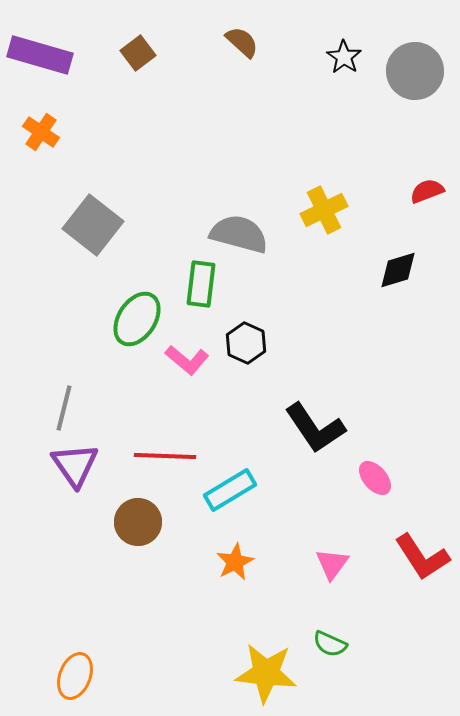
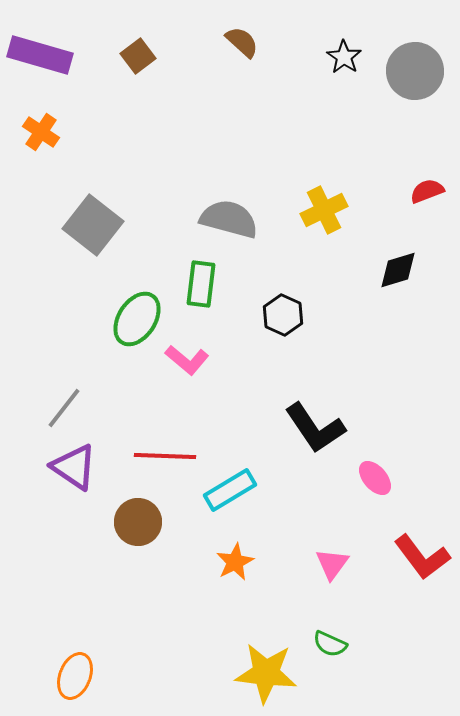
brown square: moved 3 px down
gray semicircle: moved 10 px left, 15 px up
black hexagon: moved 37 px right, 28 px up
gray line: rotated 24 degrees clockwise
purple triangle: moved 1 px left, 2 px down; rotated 21 degrees counterclockwise
red L-shape: rotated 4 degrees counterclockwise
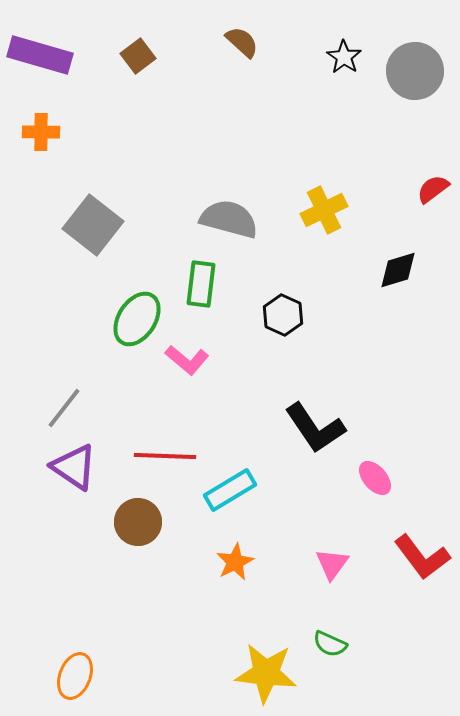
orange cross: rotated 33 degrees counterclockwise
red semicircle: moved 6 px right, 2 px up; rotated 16 degrees counterclockwise
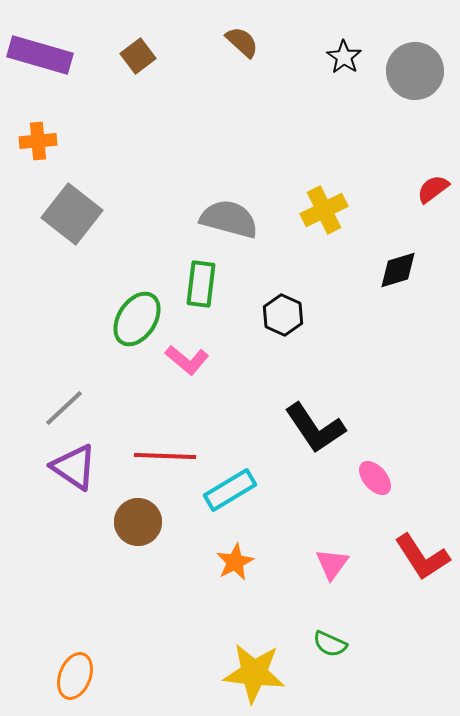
orange cross: moved 3 px left, 9 px down; rotated 6 degrees counterclockwise
gray square: moved 21 px left, 11 px up
gray line: rotated 9 degrees clockwise
red L-shape: rotated 4 degrees clockwise
yellow star: moved 12 px left
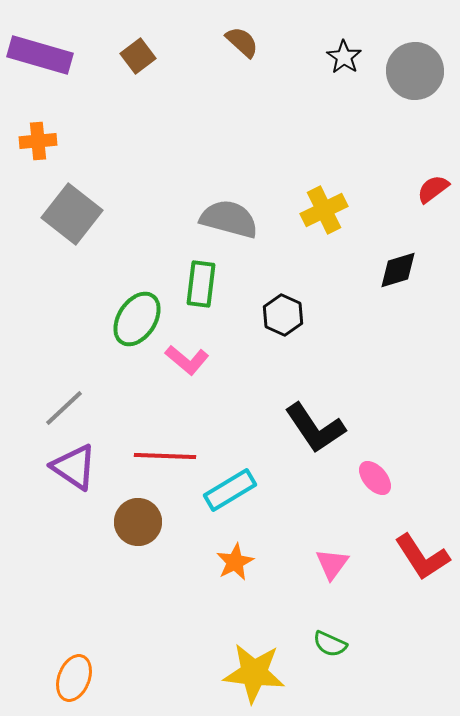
orange ellipse: moved 1 px left, 2 px down
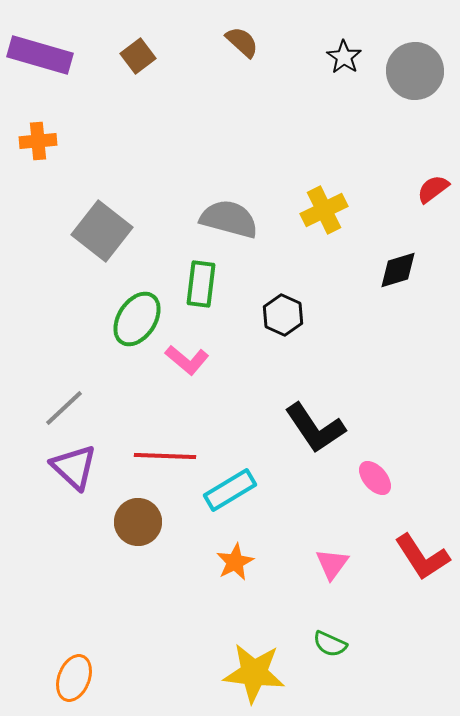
gray square: moved 30 px right, 17 px down
purple triangle: rotated 9 degrees clockwise
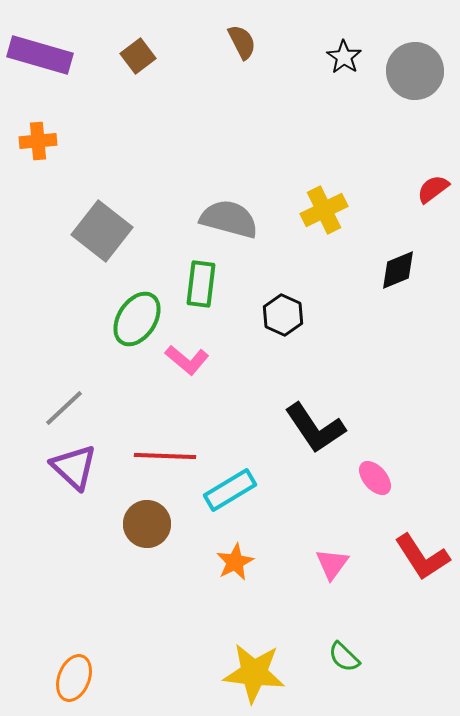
brown semicircle: rotated 21 degrees clockwise
black diamond: rotated 6 degrees counterclockwise
brown circle: moved 9 px right, 2 px down
green semicircle: moved 14 px right, 13 px down; rotated 20 degrees clockwise
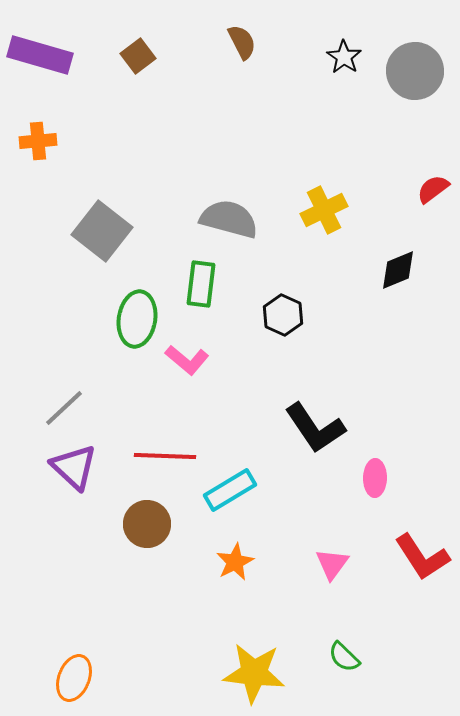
green ellipse: rotated 24 degrees counterclockwise
pink ellipse: rotated 42 degrees clockwise
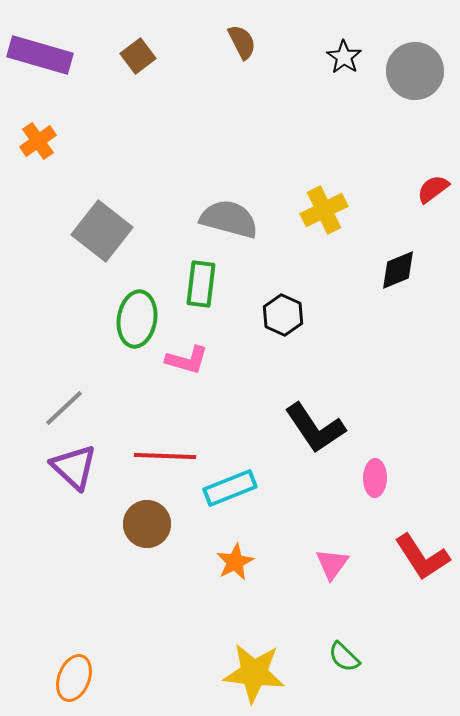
orange cross: rotated 30 degrees counterclockwise
pink L-shape: rotated 24 degrees counterclockwise
cyan rectangle: moved 2 px up; rotated 9 degrees clockwise
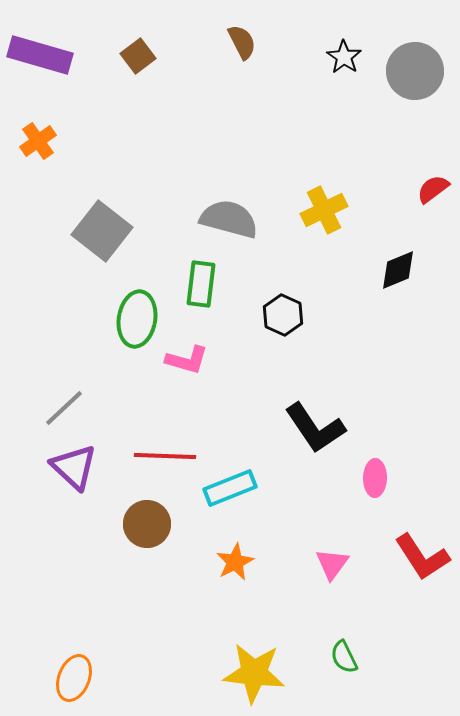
green semicircle: rotated 20 degrees clockwise
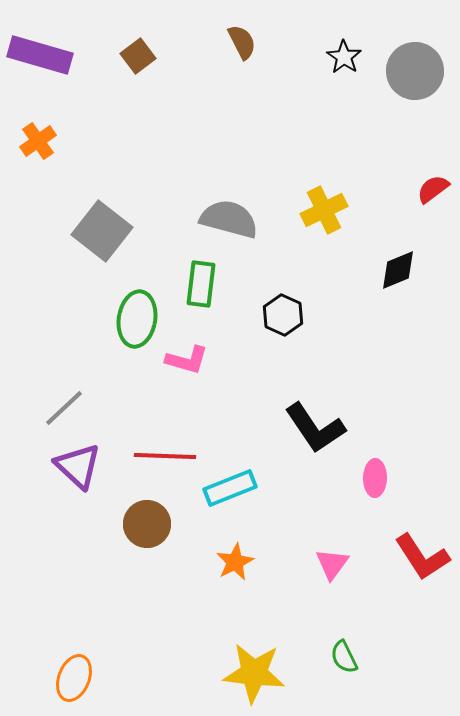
purple triangle: moved 4 px right, 1 px up
